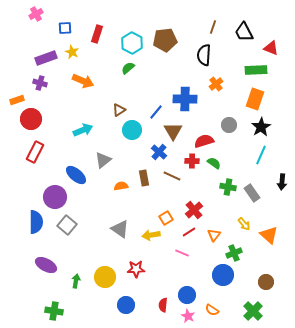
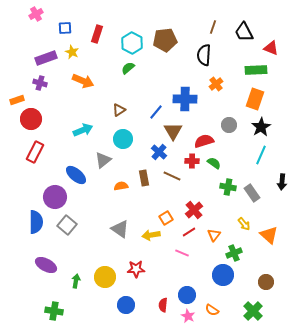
cyan circle at (132, 130): moved 9 px left, 9 px down
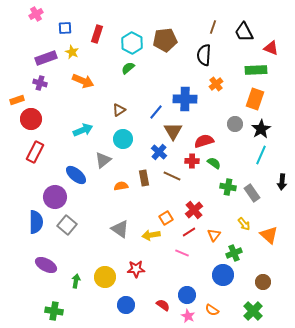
gray circle at (229, 125): moved 6 px right, 1 px up
black star at (261, 127): moved 2 px down
brown circle at (266, 282): moved 3 px left
red semicircle at (163, 305): rotated 120 degrees clockwise
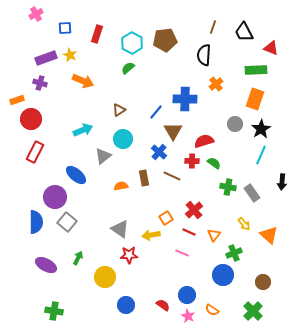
yellow star at (72, 52): moved 2 px left, 3 px down
gray triangle at (103, 160): moved 4 px up
gray square at (67, 225): moved 3 px up
red line at (189, 232): rotated 56 degrees clockwise
red star at (136, 269): moved 7 px left, 14 px up
green arrow at (76, 281): moved 2 px right, 23 px up; rotated 16 degrees clockwise
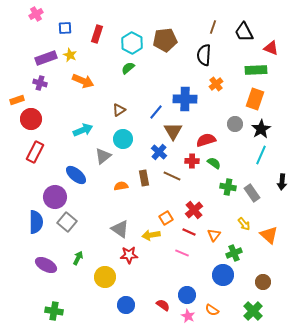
red semicircle at (204, 141): moved 2 px right, 1 px up
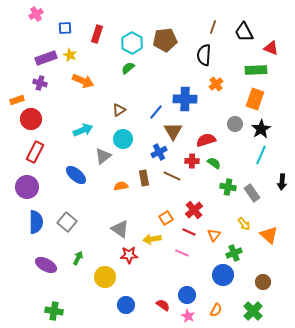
blue cross at (159, 152): rotated 21 degrees clockwise
purple circle at (55, 197): moved 28 px left, 10 px up
yellow arrow at (151, 235): moved 1 px right, 4 px down
orange semicircle at (212, 310): moved 4 px right; rotated 96 degrees counterclockwise
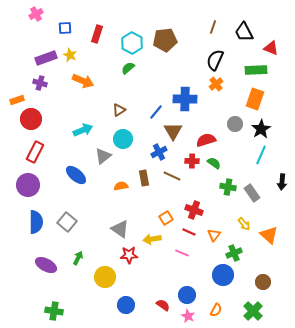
black semicircle at (204, 55): moved 11 px right, 5 px down; rotated 20 degrees clockwise
purple circle at (27, 187): moved 1 px right, 2 px up
red cross at (194, 210): rotated 30 degrees counterclockwise
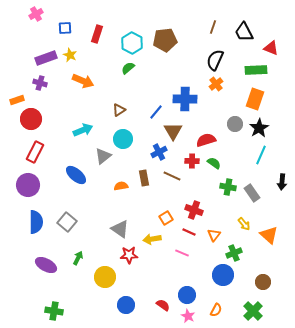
black star at (261, 129): moved 2 px left, 1 px up
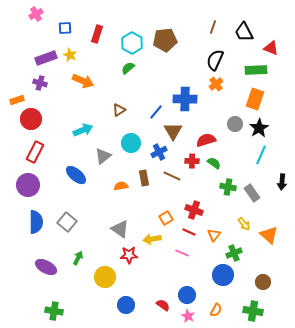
cyan circle at (123, 139): moved 8 px right, 4 px down
purple ellipse at (46, 265): moved 2 px down
green cross at (253, 311): rotated 36 degrees counterclockwise
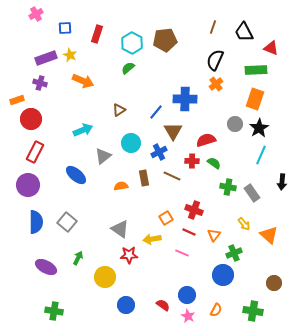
brown circle at (263, 282): moved 11 px right, 1 px down
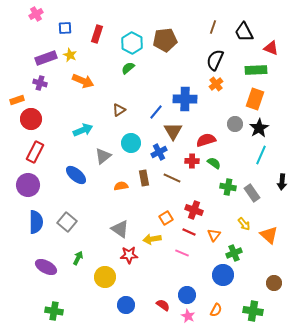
brown line at (172, 176): moved 2 px down
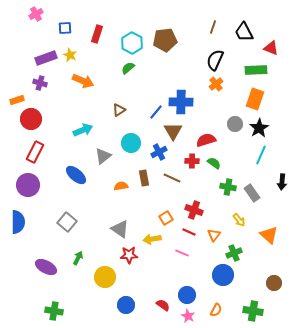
blue cross at (185, 99): moved 4 px left, 3 px down
blue semicircle at (36, 222): moved 18 px left
yellow arrow at (244, 224): moved 5 px left, 4 px up
